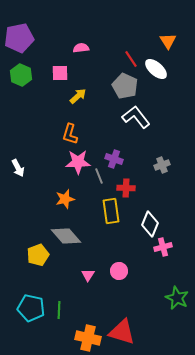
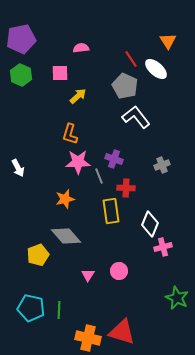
purple pentagon: moved 2 px right, 1 px down
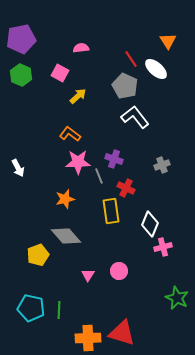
pink square: rotated 30 degrees clockwise
white L-shape: moved 1 px left
orange L-shape: rotated 110 degrees clockwise
red cross: rotated 24 degrees clockwise
red triangle: moved 1 px down
orange cross: rotated 15 degrees counterclockwise
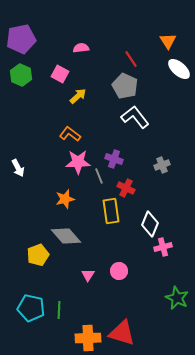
white ellipse: moved 23 px right
pink square: moved 1 px down
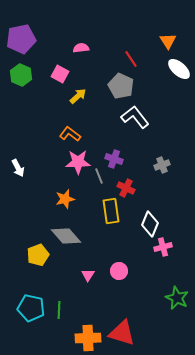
gray pentagon: moved 4 px left
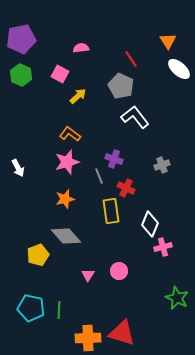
pink star: moved 11 px left; rotated 15 degrees counterclockwise
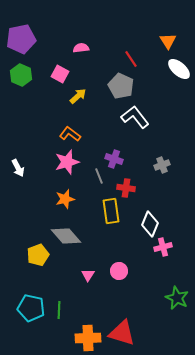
red cross: rotated 18 degrees counterclockwise
